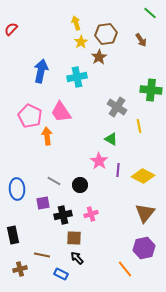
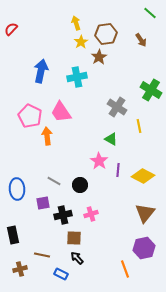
green cross: rotated 25 degrees clockwise
orange line: rotated 18 degrees clockwise
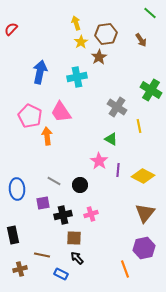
blue arrow: moved 1 px left, 1 px down
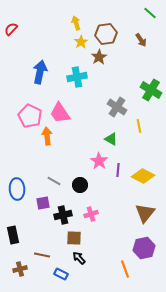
pink trapezoid: moved 1 px left, 1 px down
black arrow: moved 2 px right
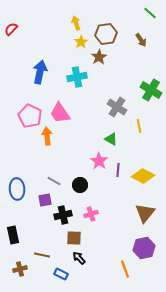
purple square: moved 2 px right, 3 px up
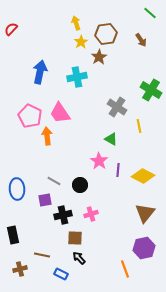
brown square: moved 1 px right
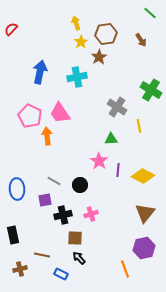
green triangle: rotated 32 degrees counterclockwise
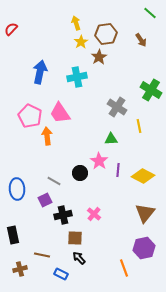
black circle: moved 12 px up
purple square: rotated 16 degrees counterclockwise
pink cross: moved 3 px right; rotated 32 degrees counterclockwise
orange line: moved 1 px left, 1 px up
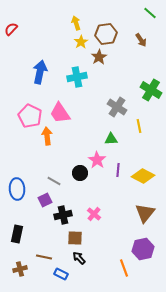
pink star: moved 2 px left, 1 px up
black rectangle: moved 4 px right, 1 px up; rotated 24 degrees clockwise
purple hexagon: moved 1 px left, 1 px down
brown line: moved 2 px right, 2 px down
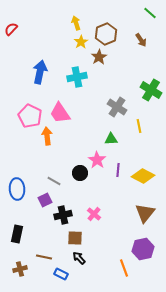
brown hexagon: rotated 15 degrees counterclockwise
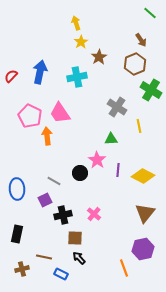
red semicircle: moved 47 px down
brown hexagon: moved 29 px right, 30 px down
brown cross: moved 2 px right
